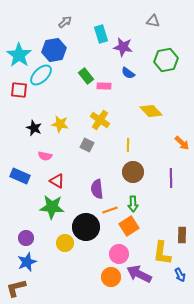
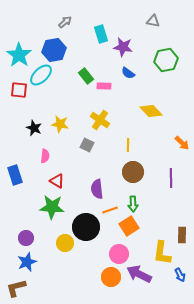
pink semicircle: rotated 96 degrees counterclockwise
blue rectangle: moved 5 px left, 1 px up; rotated 48 degrees clockwise
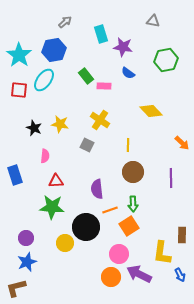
cyan ellipse: moved 3 px right, 5 px down; rotated 10 degrees counterclockwise
red triangle: moved 1 px left; rotated 35 degrees counterclockwise
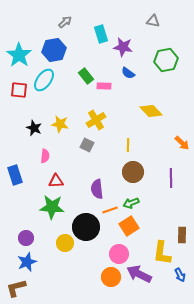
yellow cross: moved 4 px left; rotated 24 degrees clockwise
green arrow: moved 2 px left, 1 px up; rotated 70 degrees clockwise
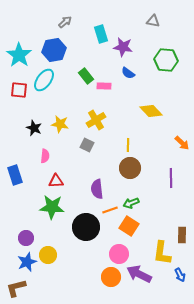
green hexagon: rotated 15 degrees clockwise
brown circle: moved 3 px left, 4 px up
orange square: rotated 24 degrees counterclockwise
yellow circle: moved 17 px left, 12 px down
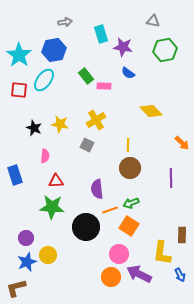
gray arrow: rotated 32 degrees clockwise
green hexagon: moved 1 px left, 10 px up; rotated 15 degrees counterclockwise
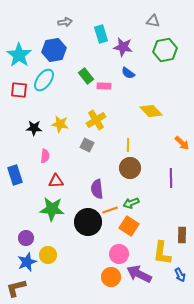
black star: rotated 21 degrees counterclockwise
green star: moved 2 px down
black circle: moved 2 px right, 5 px up
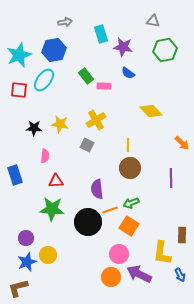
cyan star: rotated 15 degrees clockwise
brown L-shape: moved 2 px right
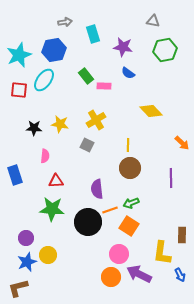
cyan rectangle: moved 8 px left
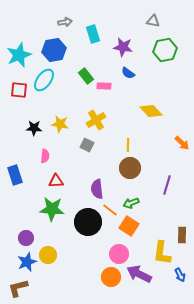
purple line: moved 4 px left, 7 px down; rotated 18 degrees clockwise
orange line: rotated 56 degrees clockwise
